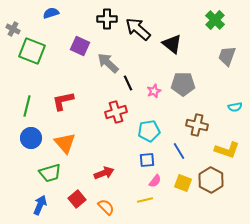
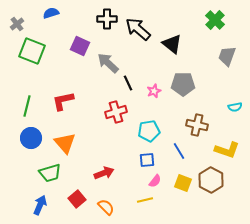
gray cross: moved 4 px right, 5 px up; rotated 24 degrees clockwise
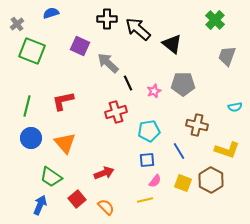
green trapezoid: moved 1 px right, 4 px down; rotated 50 degrees clockwise
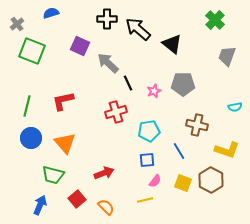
green trapezoid: moved 2 px right, 2 px up; rotated 20 degrees counterclockwise
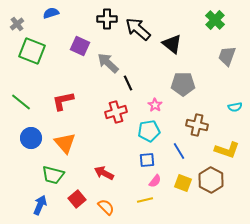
pink star: moved 1 px right, 14 px down; rotated 16 degrees counterclockwise
green line: moved 6 px left, 4 px up; rotated 65 degrees counterclockwise
red arrow: rotated 132 degrees counterclockwise
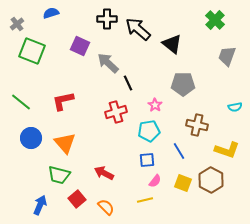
green trapezoid: moved 6 px right
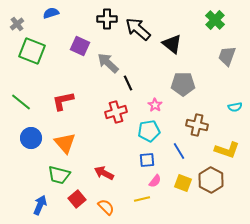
yellow line: moved 3 px left, 1 px up
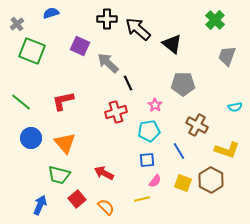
brown cross: rotated 15 degrees clockwise
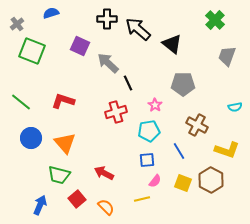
red L-shape: rotated 30 degrees clockwise
